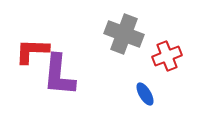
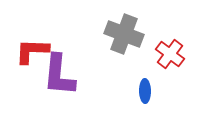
red cross: moved 3 px right, 2 px up; rotated 32 degrees counterclockwise
blue ellipse: moved 3 px up; rotated 30 degrees clockwise
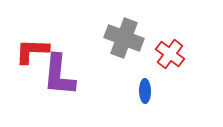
gray cross: moved 4 px down
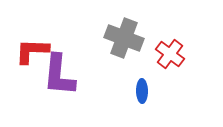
blue ellipse: moved 3 px left
